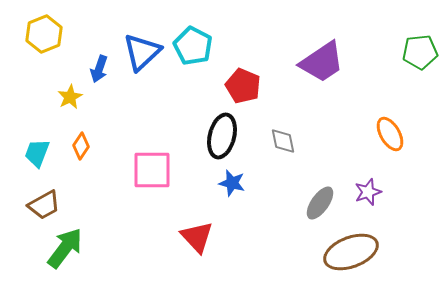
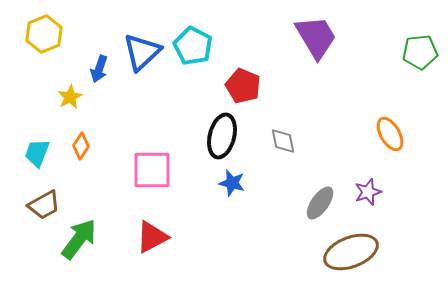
purple trapezoid: moved 6 px left, 25 px up; rotated 87 degrees counterclockwise
red triangle: moved 45 px left; rotated 45 degrees clockwise
green arrow: moved 14 px right, 9 px up
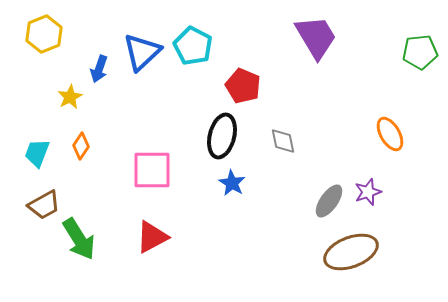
blue star: rotated 16 degrees clockwise
gray ellipse: moved 9 px right, 2 px up
green arrow: rotated 111 degrees clockwise
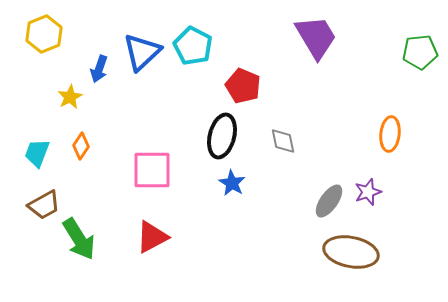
orange ellipse: rotated 36 degrees clockwise
brown ellipse: rotated 32 degrees clockwise
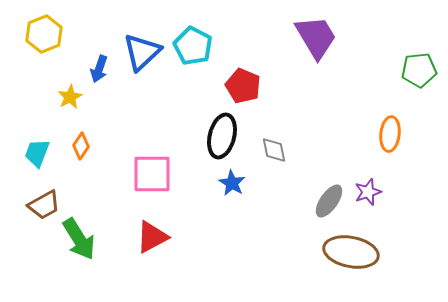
green pentagon: moved 1 px left, 18 px down
gray diamond: moved 9 px left, 9 px down
pink square: moved 4 px down
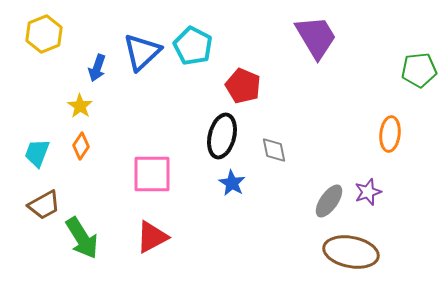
blue arrow: moved 2 px left, 1 px up
yellow star: moved 10 px right, 9 px down; rotated 10 degrees counterclockwise
green arrow: moved 3 px right, 1 px up
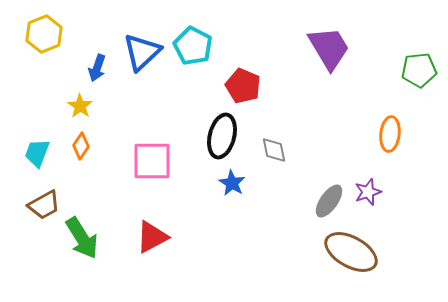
purple trapezoid: moved 13 px right, 11 px down
pink square: moved 13 px up
brown ellipse: rotated 18 degrees clockwise
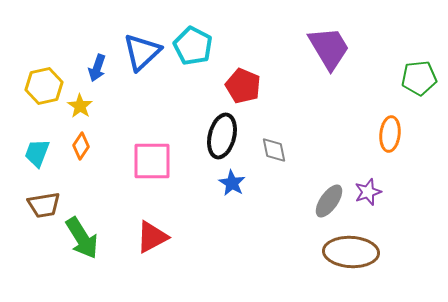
yellow hexagon: moved 52 px down; rotated 9 degrees clockwise
green pentagon: moved 8 px down
brown trapezoid: rotated 20 degrees clockwise
brown ellipse: rotated 26 degrees counterclockwise
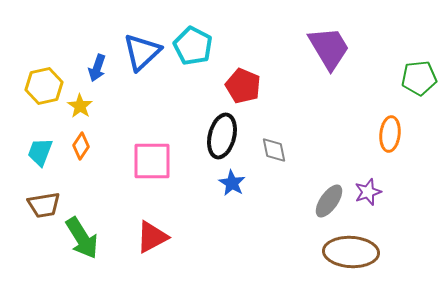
cyan trapezoid: moved 3 px right, 1 px up
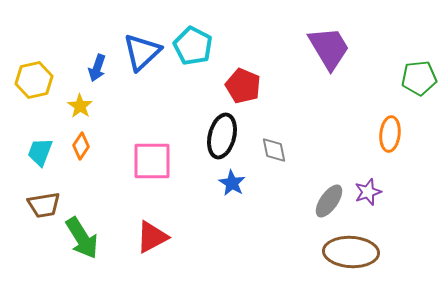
yellow hexagon: moved 10 px left, 6 px up
